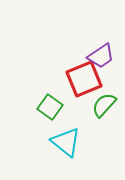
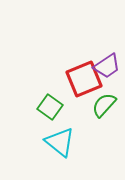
purple trapezoid: moved 6 px right, 10 px down
cyan triangle: moved 6 px left
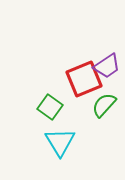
cyan triangle: rotated 20 degrees clockwise
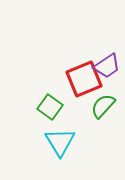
green semicircle: moved 1 px left, 1 px down
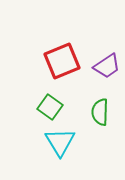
red square: moved 22 px left, 18 px up
green semicircle: moved 3 px left, 6 px down; rotated 40 degrees counterclockwise
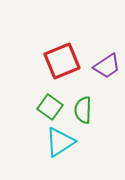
green semicircle: moved 17 px left, 2 px up
cyan triangle: rotated 28 degrees clockwise
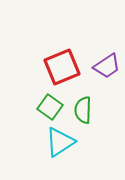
red square: moved 6 px down
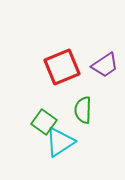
purple trapezoid: moved 2 px left, 1 px up
green square: moved 6 px left, 15 px down
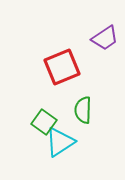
purple trapezoid: moved 27 px up
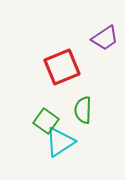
green square: moved 2 px right, 1 px up
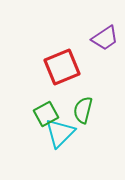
green semicircle: rotated 12 degrees clockwise
green square: moved 7 px up; rotated 25 degrees clockwise
cyan triangle: moved 9 px up; rotated 12 degrees counterclockwise
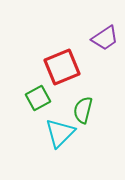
green square: moved 8 px left, 16 px up
